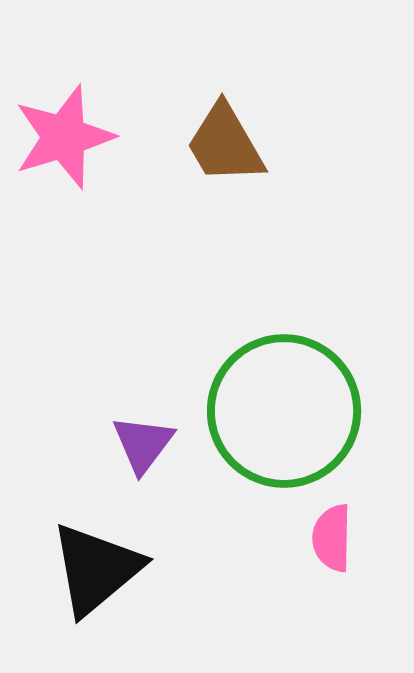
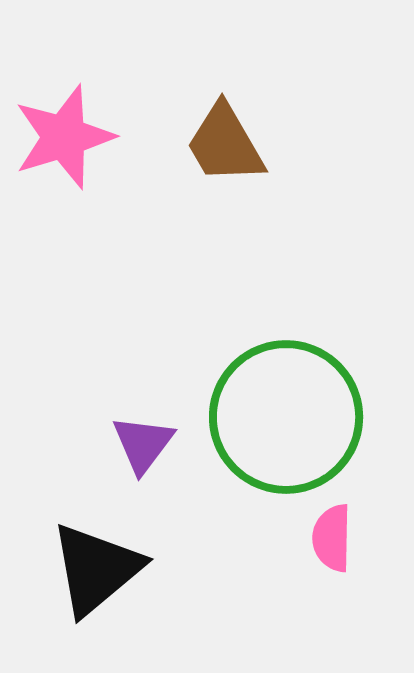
green circle: moved 2 px right, 6 px down
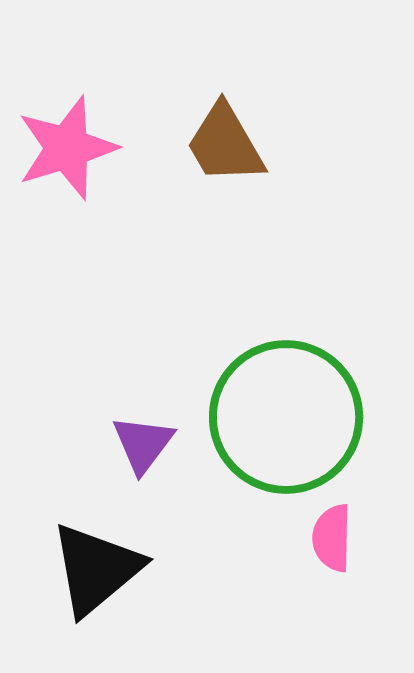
pink star: moved 3 px right, 11 px down
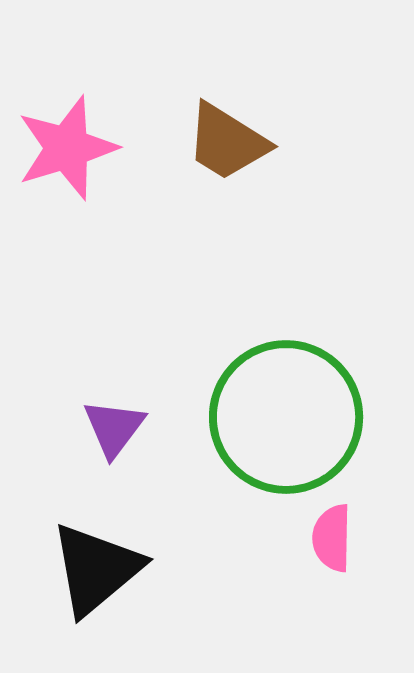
brown trapezoid: moved 2 px right, 2 px up; rotated 28 degrees counterclockwise
purple triangle: moved 29 px left, 16 px up
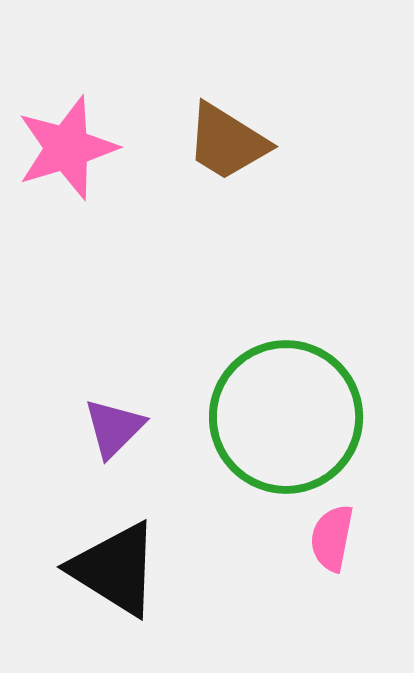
purple triangle: rotated 8 degrees clockwise
pink semicircle: rotated 10 degrees clockwise
black triangle: moved 19 px right; rotated 48 degrees counterclockwise
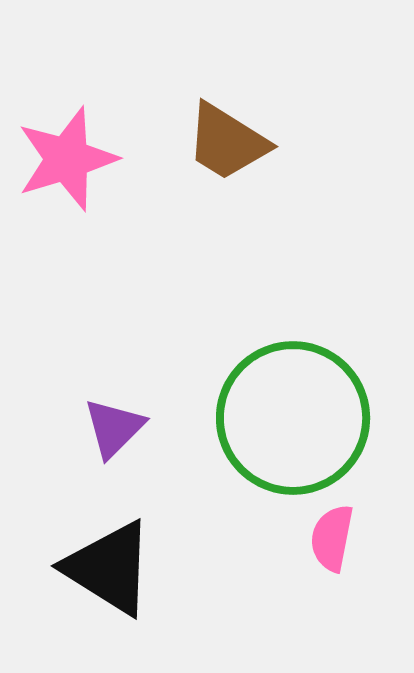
pink star: moved 11 px down
green circle: moved 7 px right, 1 px down
black triangle: moved 6 px left, 1 px up
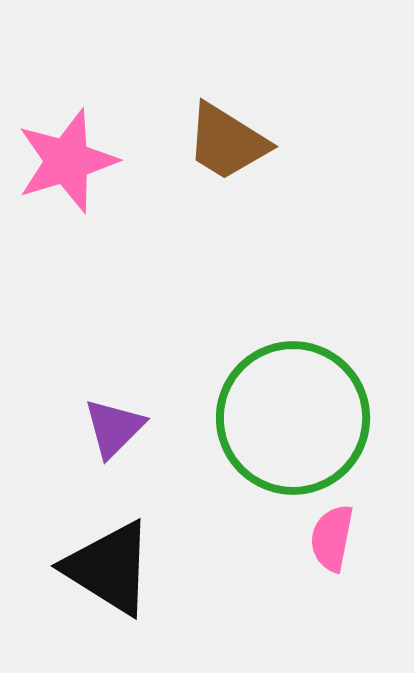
pink star: moved 2 px down
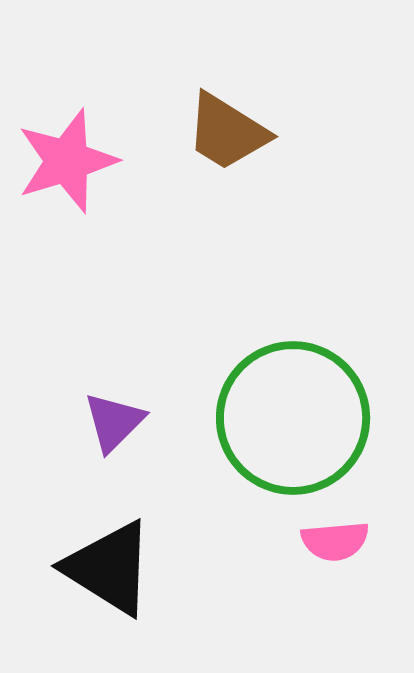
brown trapezoid: moved 10 px up
purple triangle: moved 6 px up
pink semicircle: moved 3 px right, 3 px down; rotated 106 degrees counterclockwise
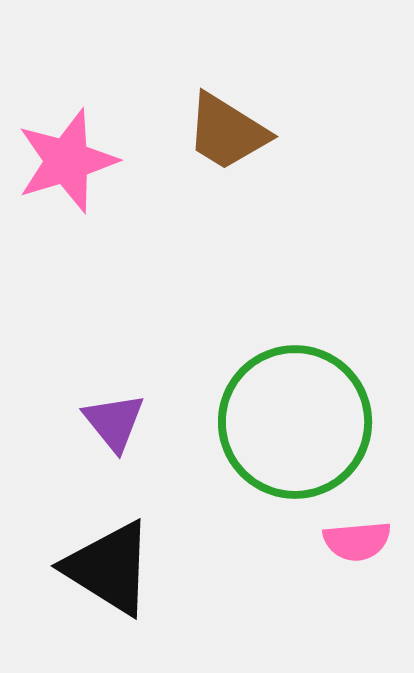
green circle: moved 2 px right, 4 px down
purple triangle: rotated 24 degrees counterclockwise
pink semicircle: moved 22 px right
